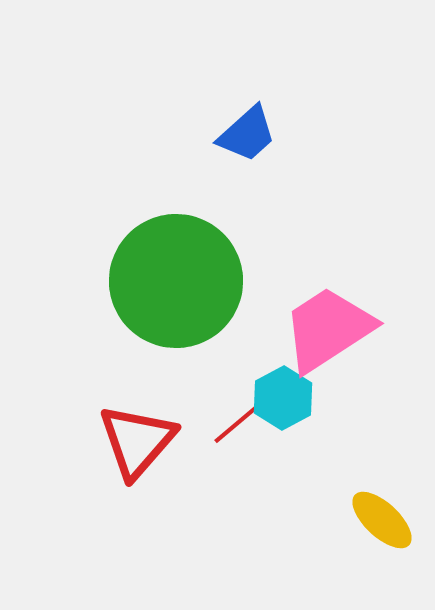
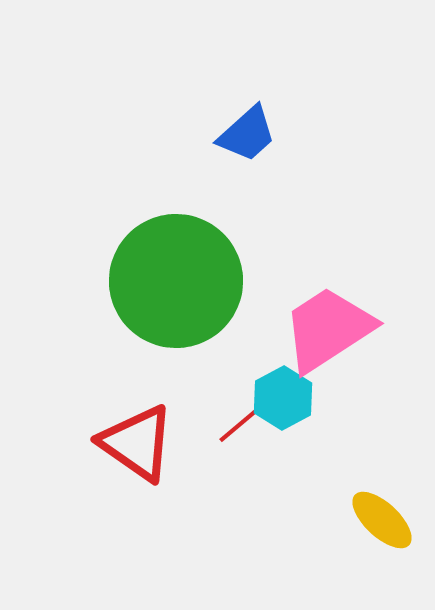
red line: moved 5 px right, 1 px up
red triangle: moved 2 px down; rotated 36 degrees counterclockwise
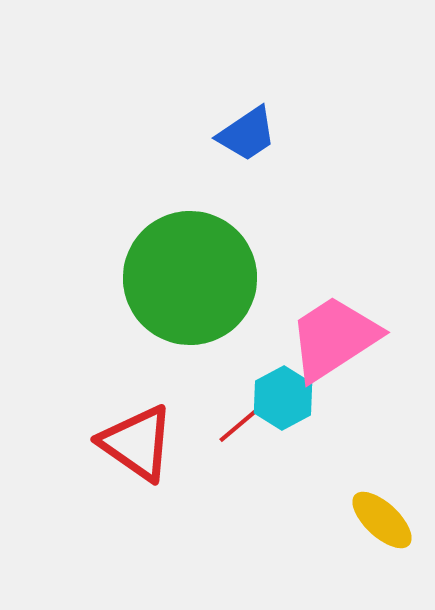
blue trapezoid: rotated 8 degrees clockwise
green circle: moved 14 px right, 3 px up
pink trapezoid: moved 6 px right, 9 px down
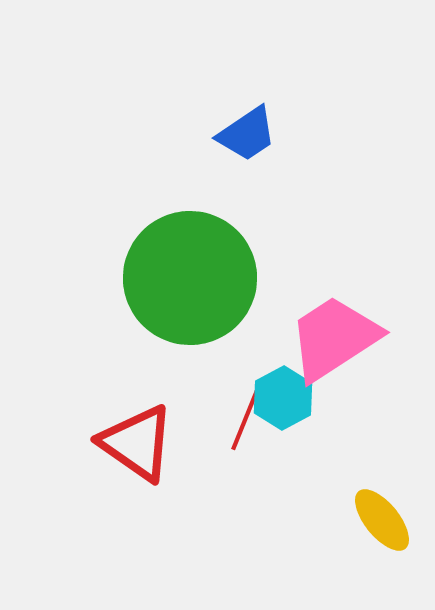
red line: rotated 28 degrees counterclockwise
yellow ellipse: rotated 8 degrees clockwise
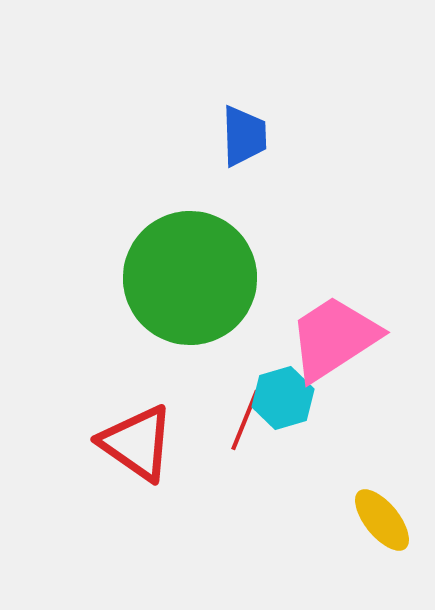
blue trapezoid: moved 3 px left, 2 px down; rotated 58 degrees counterclockwise
cyan hexagon: rotated 12 degrees clockwise
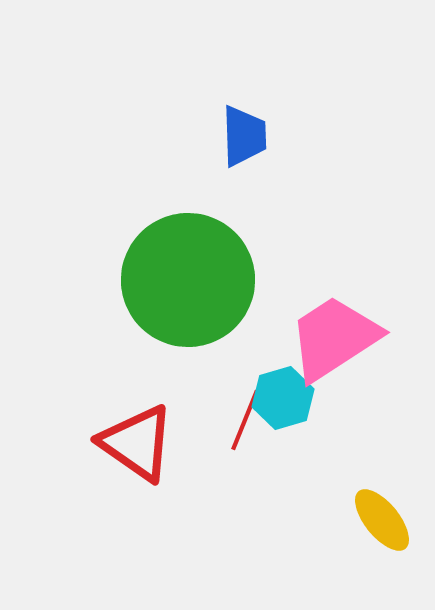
green circle: moved 2 px left, 2 px down
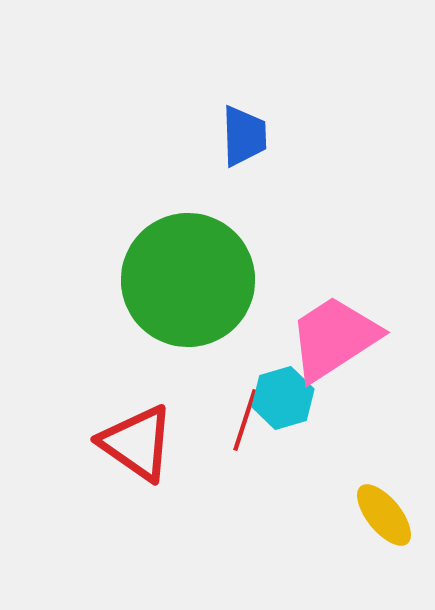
red line: rotated 4 degrees counterclockwise
yellow ellipse: moved 2 px right, 5 px up
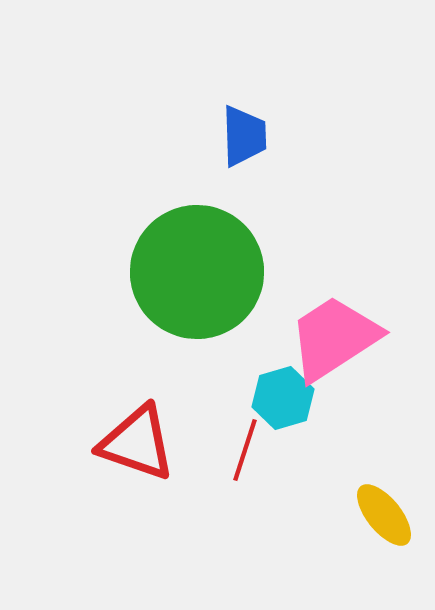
green circle: moved 9 px right, 8 px up
red line: moved 30 px down
red triangle: rotated 16 degrees counterclockwise
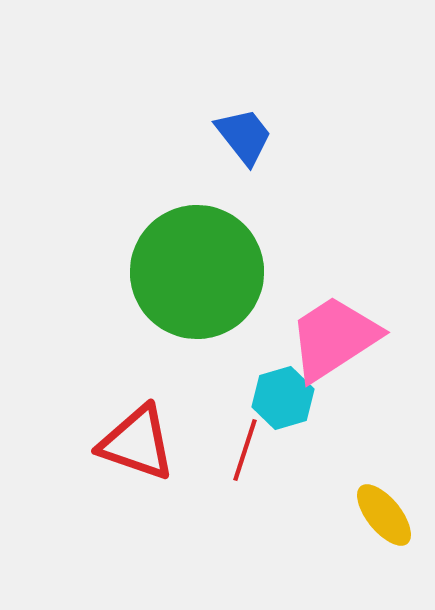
blue trapezoid: rotated 36 degrees counterclockwise
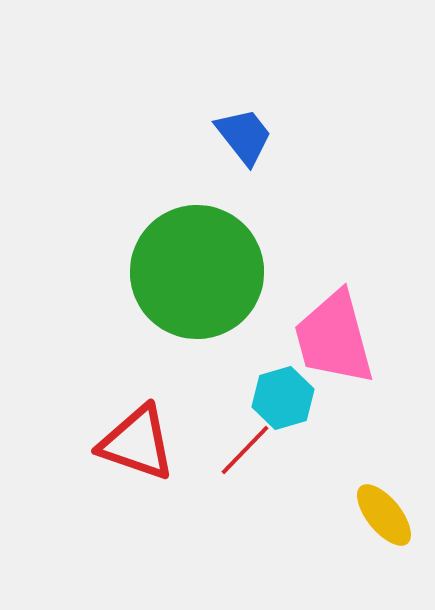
pink trapezoid: rotated 72 degrees counterclockwise
red line: rotated 26 degrees clockwise
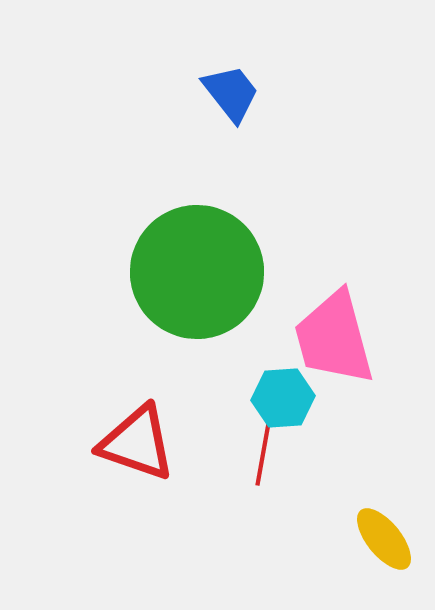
blue trapezoid: moved 13 px left, 43 px up
cyan hexagon: rotated 12 degrees clockwise
red line: moved 18 px right, 4 px down; rotated 34 degrees counterclockwise
yellow ellipse: moved 24 px down
